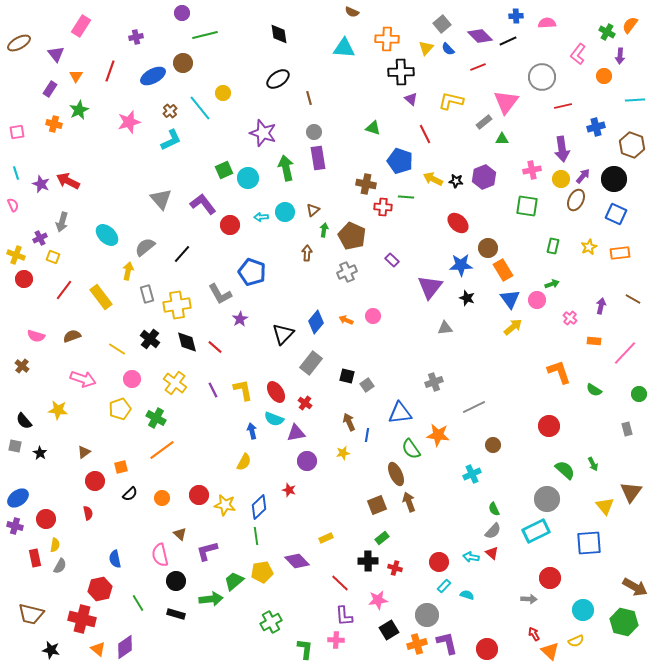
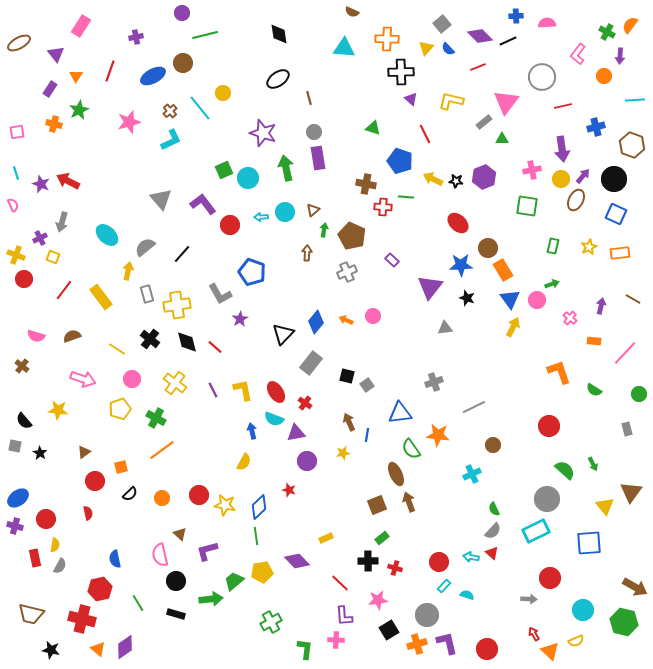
yellow arrow at (513, 327): rotated 24 degrees counterclockwise
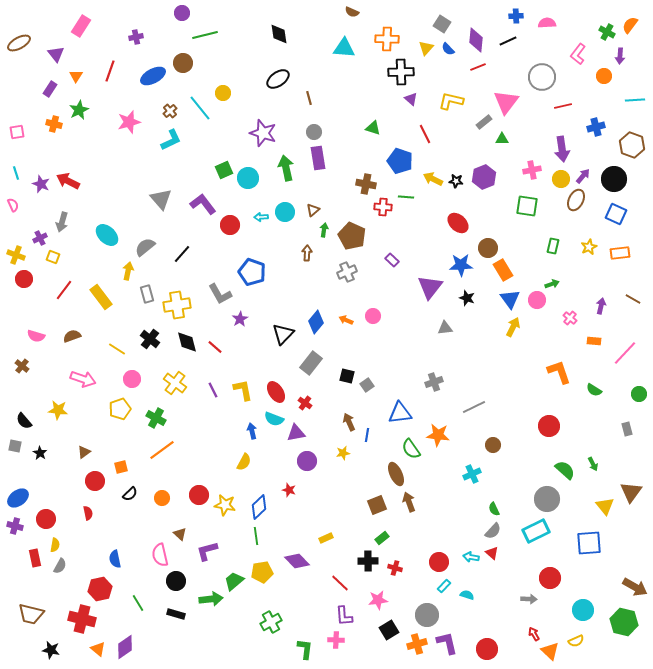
gray square at (442, 24): rotated 18 degrees counterclockwise
purple diamond at (480, 36): moved 4 px left, 4 px down; rotated 50 degrees clockwise
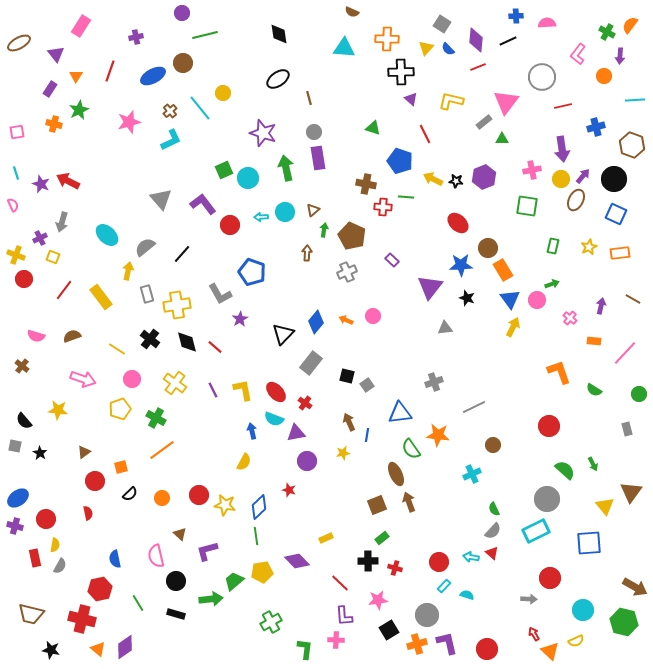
red ellipse at (276, 392): rotated 10 degrees counterclockwise
pink semicircle at (160, 555): moved 4 px left, 1 px down
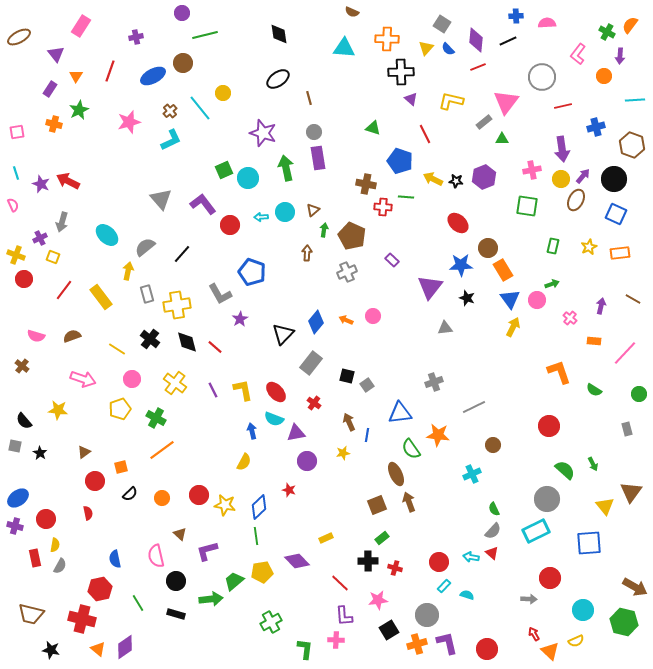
brown ellipse at (19, 43): moved 6 px up
red cross at (305, 403): moved 9 px right
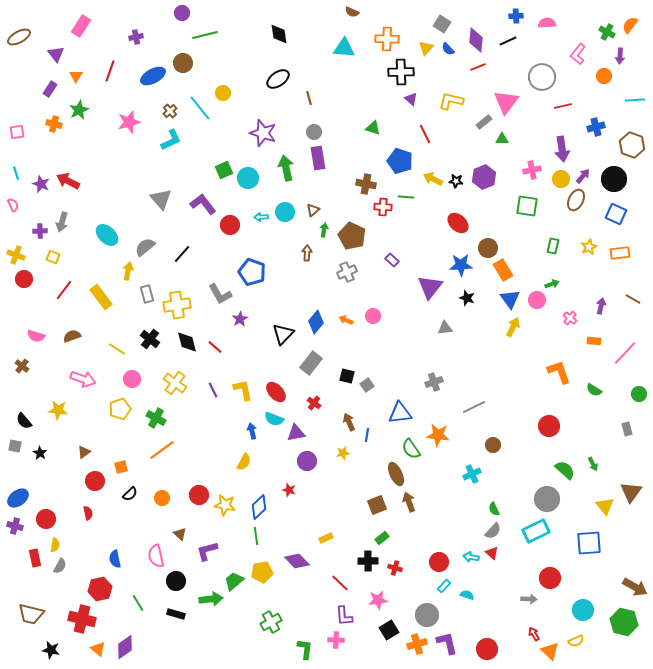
purple cross at (40, 238): moved 7 px up; rotated 24 degrees clockwise
